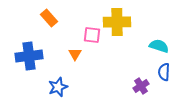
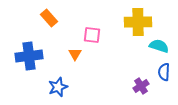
yellow cross: moved 21 px right
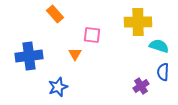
orange rectangle: moved 6 px right, 4 px up
blue semicircle: moved 1 px left
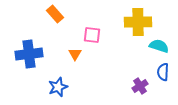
blue cross: moved 2 px up
purple cross: moved 1 px left
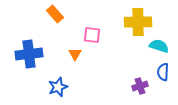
purple cross: rotated 14 degrees clockwise
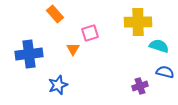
pink square: moved 2 px left, 2 px up; rotated 24 degrees counterclockwise
orange triangle: moved 2 px left, 5 px up
blue semicircle: moved 2 px right; rotated 102 degrees clockwise
blue star: moved 2 px up
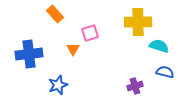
purple cross: moved 5 px left
